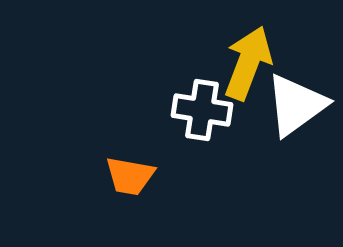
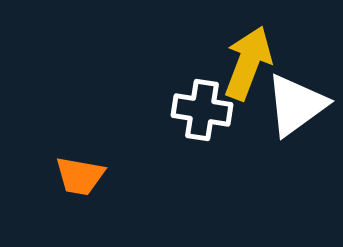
orange trapezoid: moved 50 px left
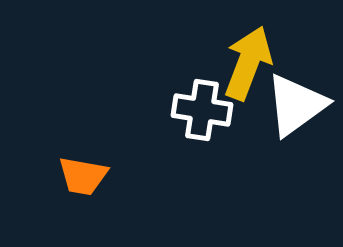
orange trapezoid: moved 3 px right
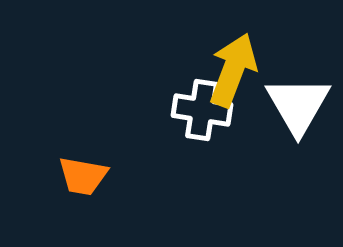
yellow arrow: moved 15 px left, 7 px down
white triangle: moved 2 px right; rotated 24 degrees counterclockwise
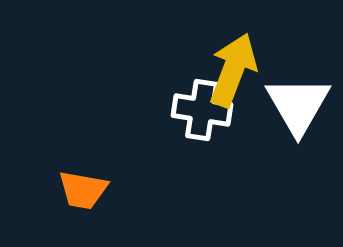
orange trapezoid: moved 14 px down
